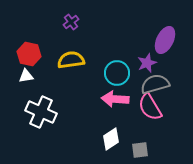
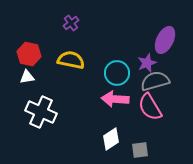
purple cross: moved 1 px down
yellow semicircle: rotated 20 degrees clockwise
white triangle: moved 1 px right, 1 px down
gray semicircle: moved 3 px up
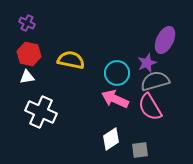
purple cross: moved 44 px left; rotated 28 degrees counterclockwise
pink arrow: rotated 20 degrees clockwise
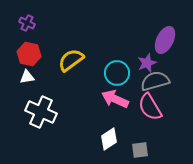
yellow semicircle: rotated 48 degrees counterclockwise
white diamond: moved 2 px left
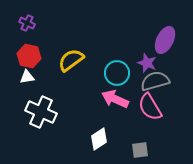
red hexagon: moved 2 px down
purple star: rotated 30 degrees counterclockwise
white diamond: moved 10 px left
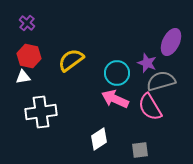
purple cross: rotated 14 degrees clockwise
purple ellipse: moved 6 px right, 2 px down
white triangle: moved 4 px left
gray semicircle: moved 6 px right
white cross: rotated 32 degrees counterclockwise
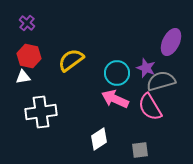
purple star: moved 1 px left, 5 px down
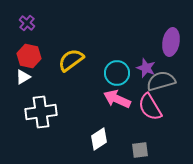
purple ellipse: rotated 16 degrees counterclockwise
white triangle: rotated 21 degrees counterclockwise
pink arrow: moved 2 px right
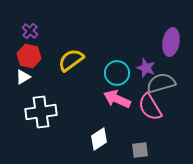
purple cross: moved 3 px right, 8 px down
gray semicircle: moved 2 px down
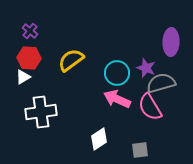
purple ellipse: rotated 8 degrees counterclockwise
red hexagon: moved 2 px down; rotated 10 degrees counterclockwise
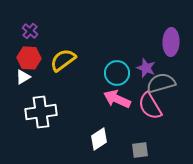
yellow semicircle: moved 8 px left
pink semicircle: moved 1 px up
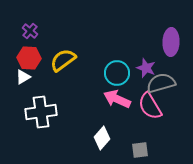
white diamond: moved 3 px right, 1 px up; rotated 15 degrees counterclockwise
